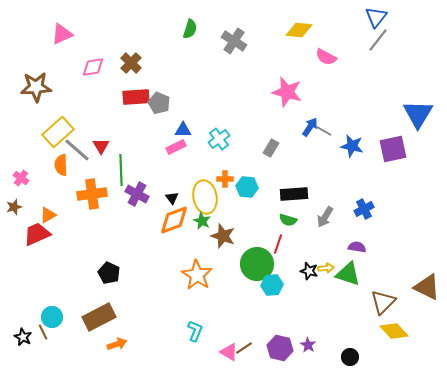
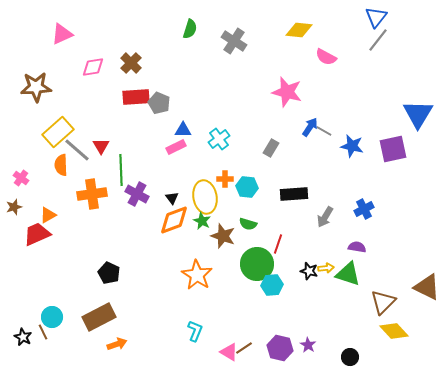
green semicircle at (288, 220): moved 40 px left, 4 px down
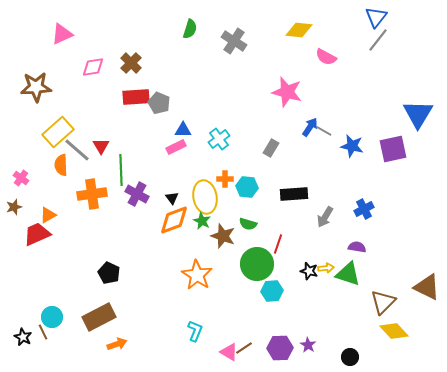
cyan hexagon at (272, 285): moved 6 px down
purple hexagon at (280, 348): rotated 15 degrees counterclockwise
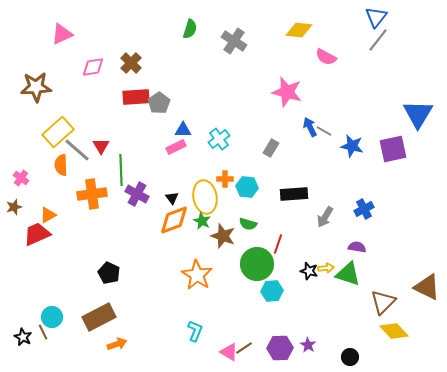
gray pentagon at (159, 103): rotated 15 degrees clockwise
blue arrow at (310, 127): rotated 60 degrees counterclockwise
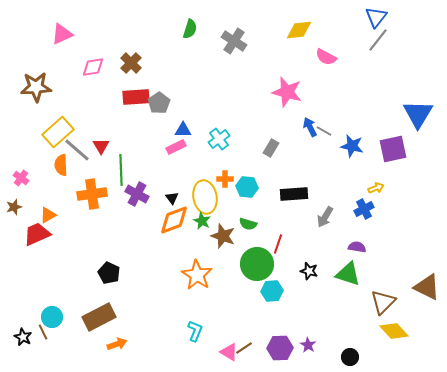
yellow diamond at (299, 30): rotated 12 degrees counterclockwise
yellow arrow at (326, 268): moved 50 px right, 80 px up; rotated 14 degrees counterclockwise
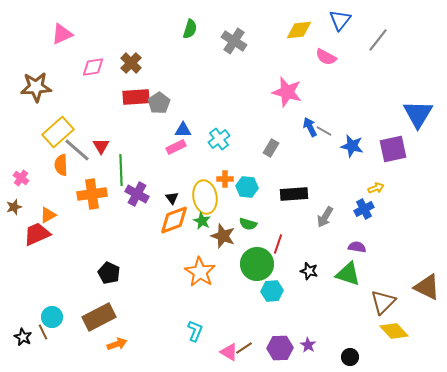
blue triangle at (376, 17): moved 36 px left, 3 px down
orange star at (197, 275): moved 3 px right, 3 px up
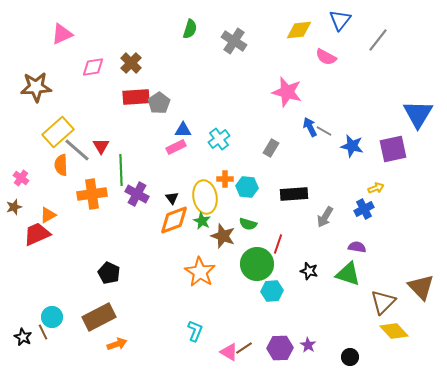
brown triangle at (427, 287): moved 6 px left; rotated 20 degrees clockwise
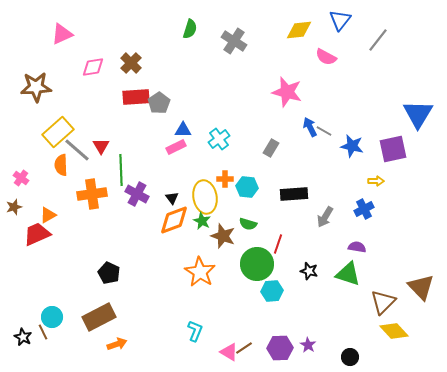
yellow arrow at (376, 188): moved 7 px up; rotated 21 degrees clockwise
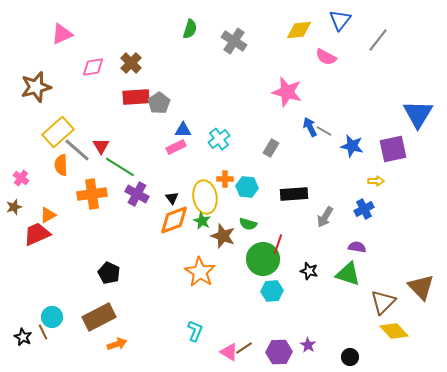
brown star at (36, 87): rotated 12 degrees counterclockwise
green line at (121, 170): moved 1 px left, 3 px up; rotated 56 degrees counterclockwise
green circle at (257, 264): moved 6 px right, 5 px up
purple hexagon at (280, 348): moved 1 px left, 4 px down
